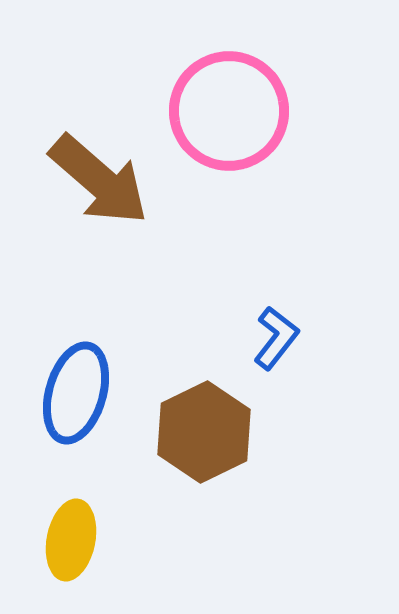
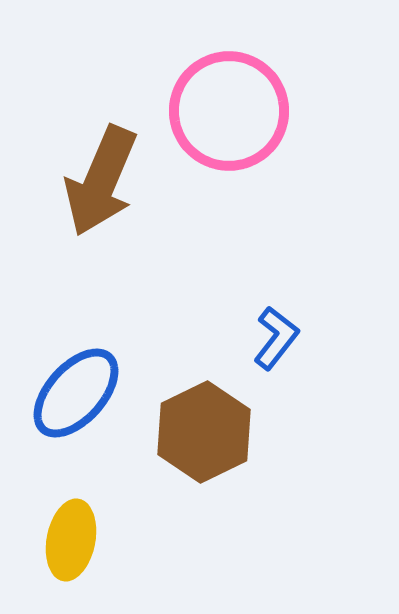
brown arrow: moved 2 px right, 1 px down; rotated 72 degrees clockwise
blue ellipse: rotated 26 degrees clockwise
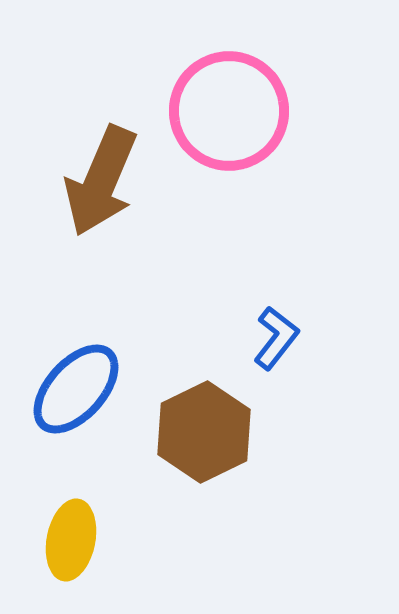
blue ellipse: moved 4 px up
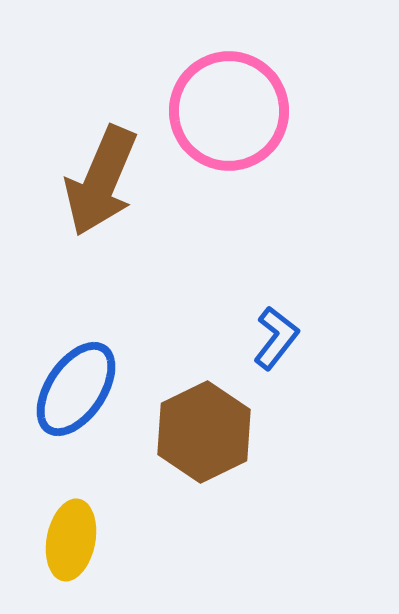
blue ellipse: rotated 8 degrees counterclockwise
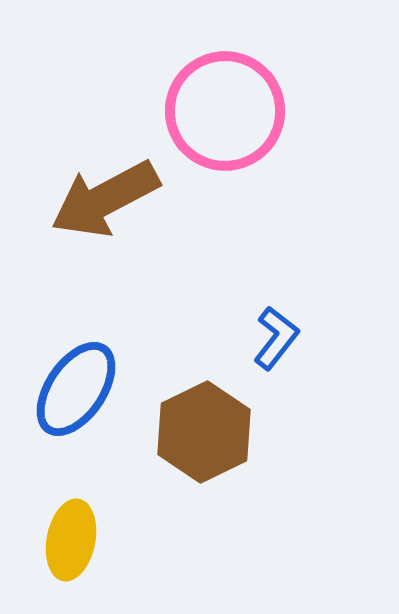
pink circle: moved 4 px left
brown arrow: moved 4 px right, 18 px down; rotated 39 degrees clockwise
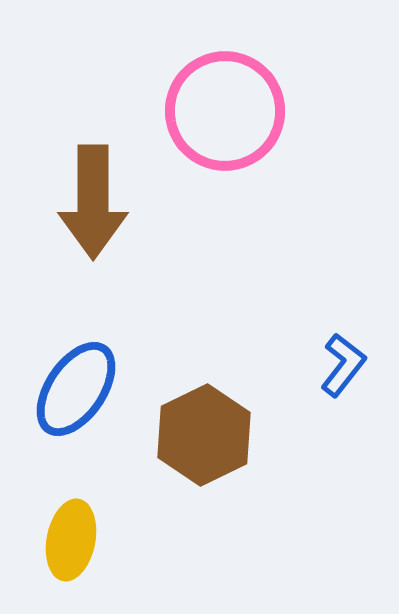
brown arrow: moved 12 px left, 3 px down; rotated 62 degrees counterclockwise
blue L-shape: moved 67 px right, 27 px down
brown hexagon: moved 3 px down
